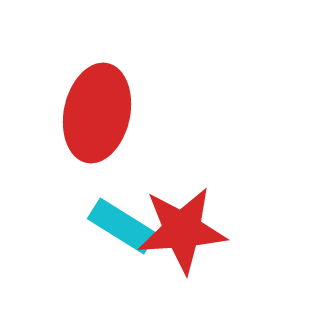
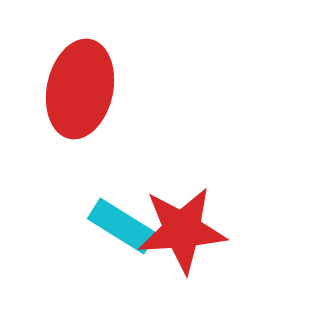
red ellipse: moved 17 px left, 24 px up
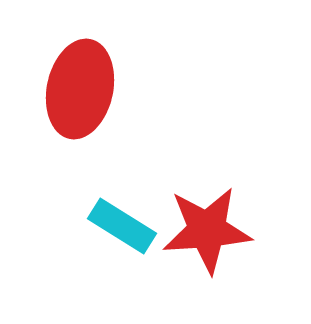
red star: moved 25 px right
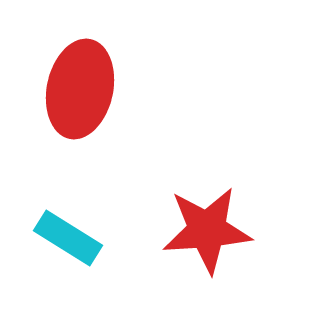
cyan rectangle: moved 54 px left, 12 px down
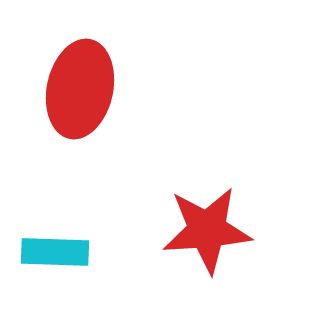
cyan rectangle: moved 13 px left, 14 px down; rotated 30 degrees counterclockwise
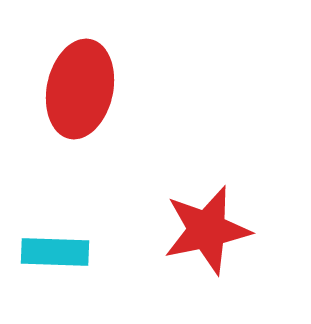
red star: rotated 8 degrees counterclockwise
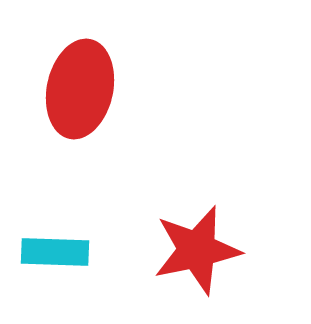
red star: moved 10 px left, 20 px down
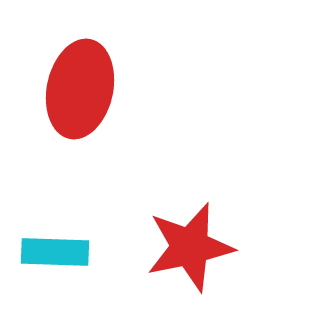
red star: moved 7 px left, 3 px up
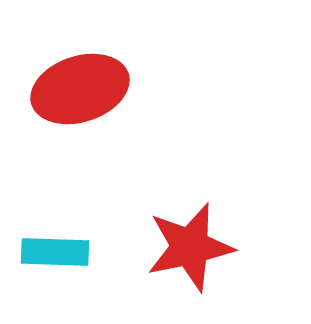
red ellipse: rotated 60 degrees clockwise
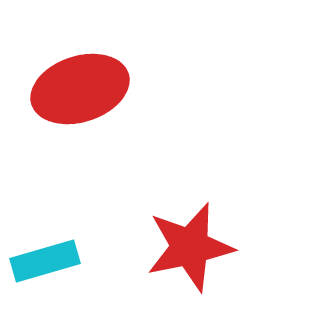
cyan rectangle: moved 10 px left, 9 px down; rotated 18 degrees counterclockwise
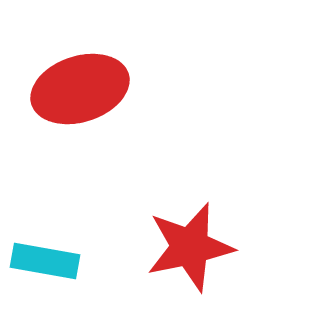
cyan rectangle: rotated 26 degrees clockwise
